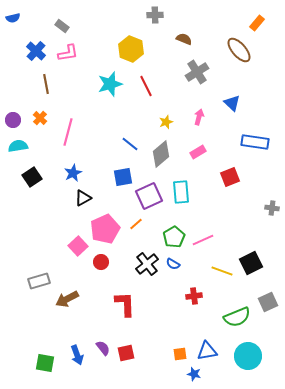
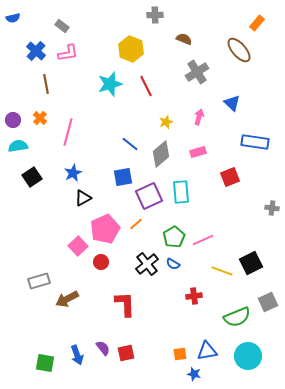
pink rectangle at (198, 152): rotated 14 degrees clockwise
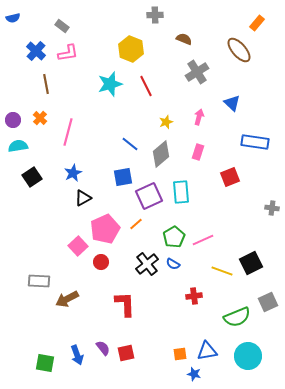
pink rectangle at (198, 152): rotated 56 degrees counterclockwise
gray rectangle at (39, 281): rotated 20 degrees clockwise
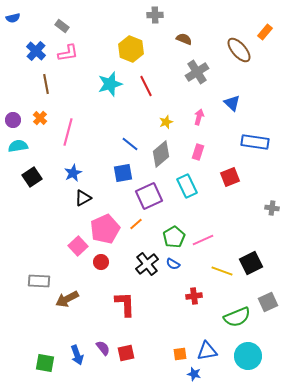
orange rectangle at (257, 23): moved 8 px right, 9 px down
blue square at (123, 177): moved 4 px up
cyan rectangle at (181, 192): moved 6 px right, 6 px up; rotated 20 degrees counterclockwise
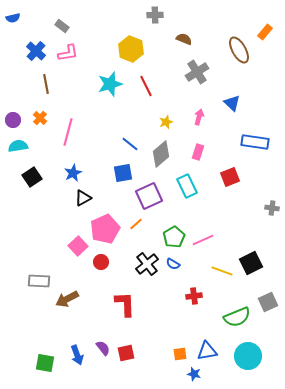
brown ellipse at (239, 50): rotated 12 degrees clockwise
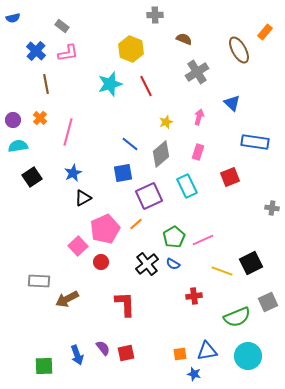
green square at (45, 363): moved 1 px left, 3 px down; rotated 12 degrees counterclockwise
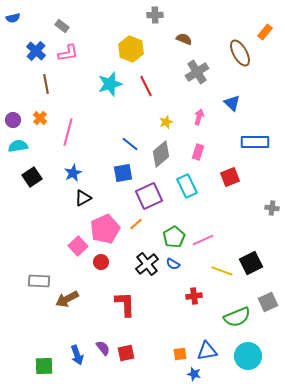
brown ellipse at (239, 50): moved 1 px right, 3 px down
blue rectangle at (255, 142): rotated 8 degrees counterclockwise
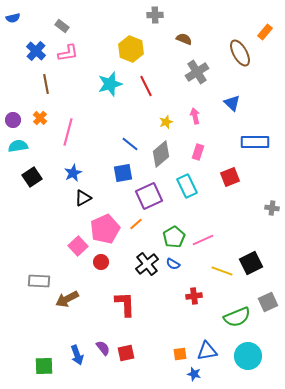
pink arrow at (199, 117): moved 4 px left, 1 px up; rotated 28 degrees counterclockwise
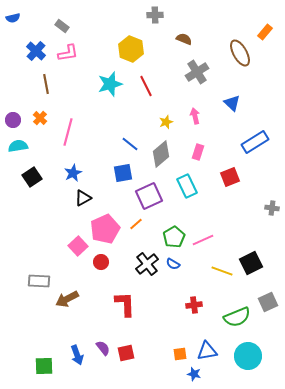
blue rectangle at (255, 142): rotated 32 degrees counterclockwise
red cross at (194, 296): moved 9 px down
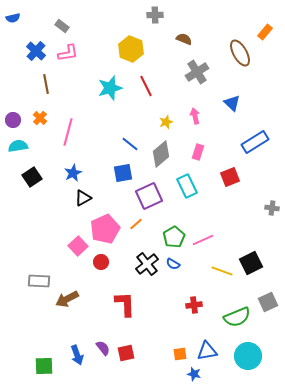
cyan star at (110, 84): moved 4 px down
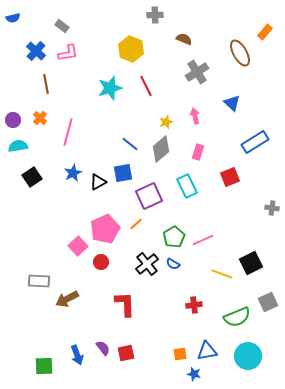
gray diamond at (161, 154): moved 5 px up
black triangle at (83, 198): moved 15 px right, 16 px up
yellow line at (222, 271): moved 3 px down
